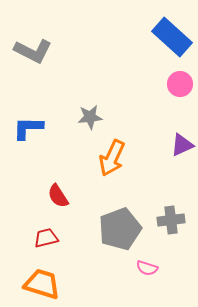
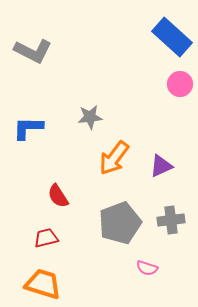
purple triangle: moved 21 px left, 21 px down
orange arrow: moved 2 px right; rotated 12 degrees clockwise
gray pentagon: moved 6 px up
orange trapezoid: moved 1 px right
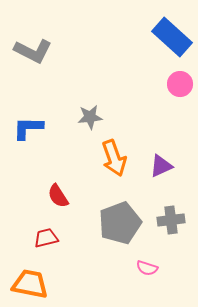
orange arrow: rotated 57 degrees counterclockwise
orange trapezoid: moved 13 px left; rotated 6 degrees counterclockwise
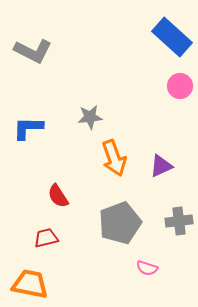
pink circle: moved 2 px down
gray cross: moved 8 px right, 1 px down
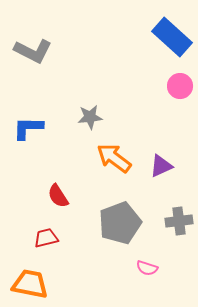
orange arrow: rotated 147 degrees clockwise
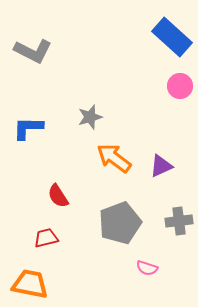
gray star: rotated 10 degrees counterclockwise
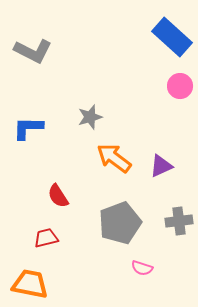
pink semicircle: moved 5 px left
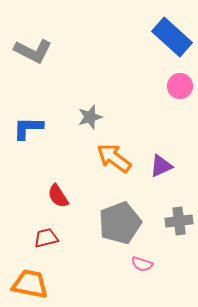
pink semicircle: moved 4 px up
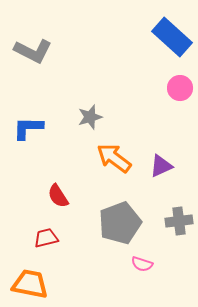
pink circle: moved 2 px down
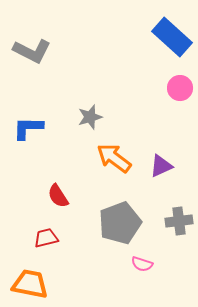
gray L-shape: moved 1 px left
